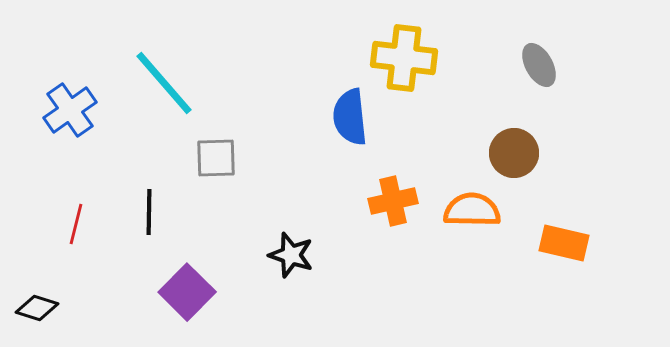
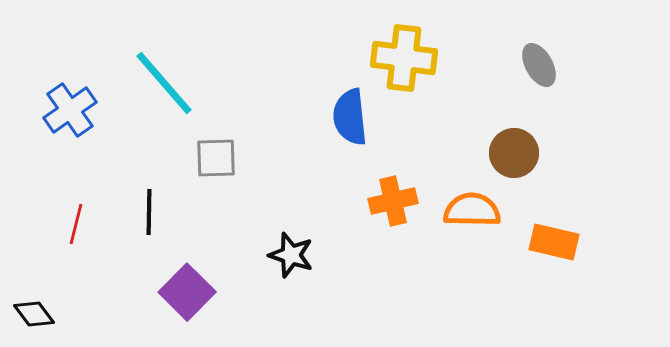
orange rectangle: moved 10 px left, 1 px up
black diamond: moved 3 px left, 6 px down; rotated 36 degrees clockwise
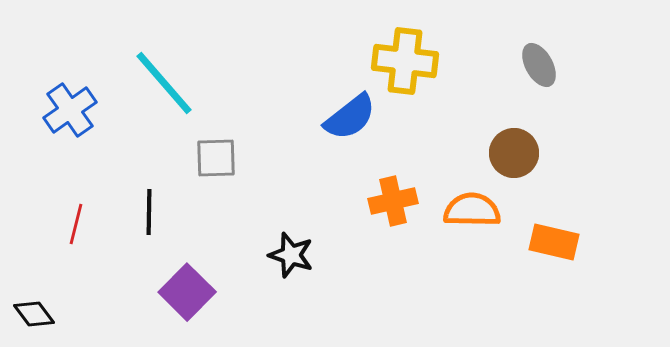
yellow cross: moved 1 px right, 3 px down
blue semicircle: rotated 122 degrees counterclockwise
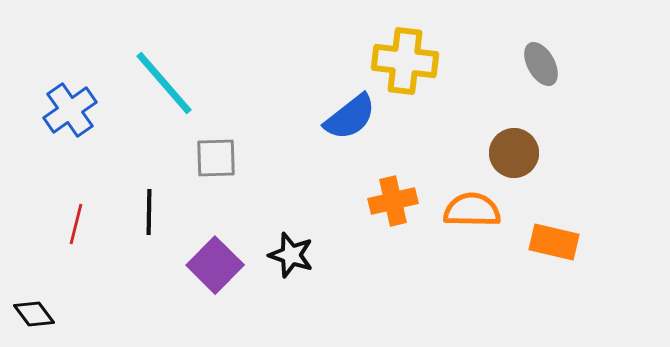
gray ellipse: moved 2 px right, 1 px up
purple square: moved 28 px right, 27 px up
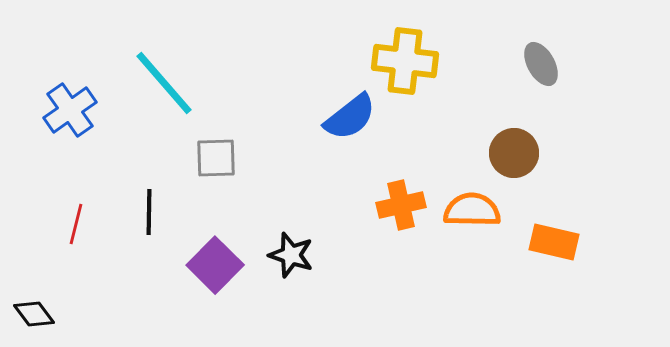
orange cross: moved 8 px right, 4 px down
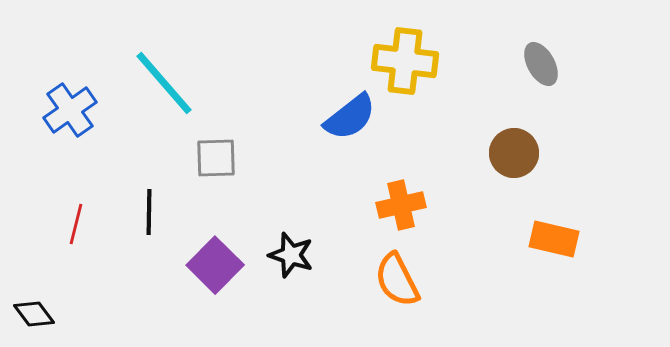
orange semicircle: moved 75 px left, 70 px down; rotated 118 degrees counterclockwise
orange rectangle: moved 3 px up
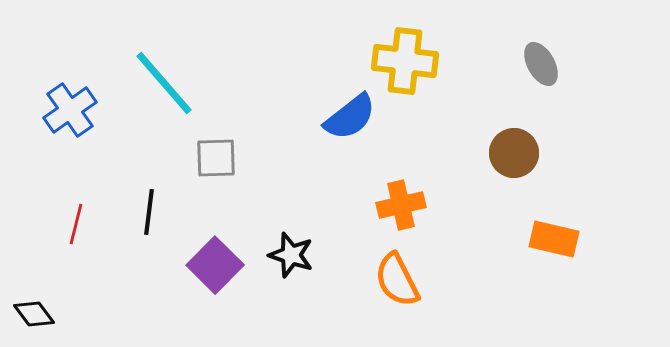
black line: rotated 6 degrees clockwise
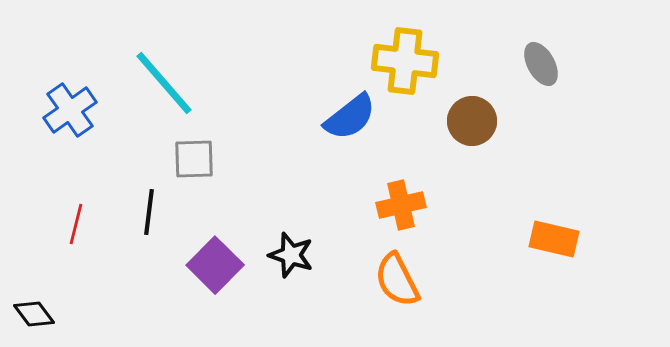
brown circle: moved 42 px left, 32 px up
gray square: moved 22 px left, 1 px down
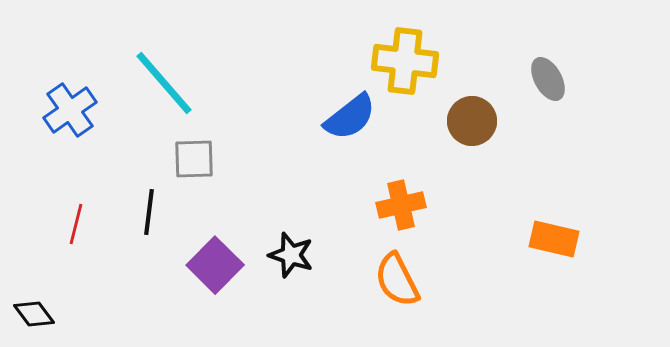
gray ellipse: moved 7 px right, 15 px down
